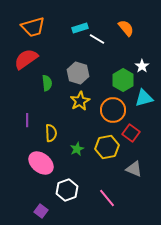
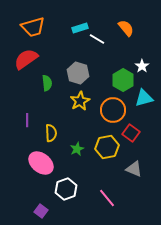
white hexagon: moved 1 px left, 1 px up
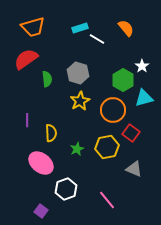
green semicircle: moved 4 px up
pink line: moved 2 px down
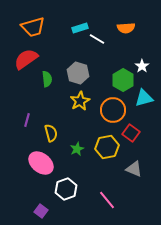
orange semicircle: rotated 126 degrees clockwise
purple line: rotated 16 degrees clockwise
yellow semicircle: rotated 12 degrees counterclockwise
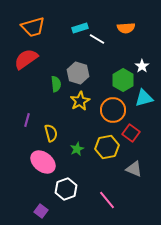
green semicircle: moved 9 px right, 5 px down
pink ellipse: moved 2 px right, 1 px up
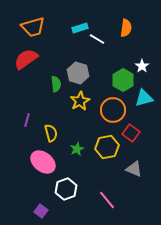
orange semicircle: rotated 78 degrees counterclockwise
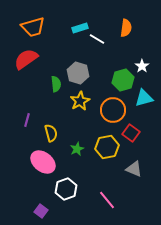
green hexagon: rotated 15 degrees clockwise
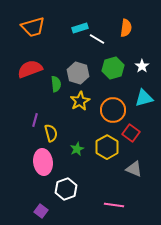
red semicircle: moved 4 px right, 10 px down; rotated 15 degrees clockwise
green hexagon: moved 10 px left, 12 px up
purple line: moved 8 px right
yellow hexagon: rotated 20 degrees counterclockwise
pink ellipse: rotated 45 degrees clockwise
pink line: moved 7 px right, 5 px down; rotated 42 degrees counterclockwise
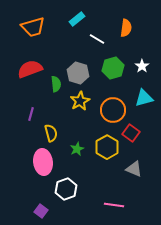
cyan rectangle: moved 3 px left, 9 px up; rotated 21 degrees counterclockwise
purple line: moved 4 px left, 6 px up
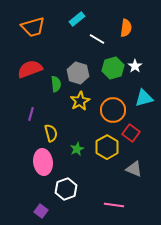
white star: moved 7 px left
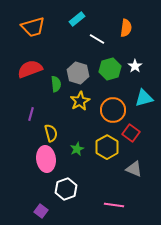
green hexagon: moved 3 px left, 1 px down
pink ellipse: moved 3 px right, 3 px up
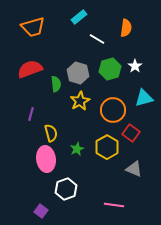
cyan rectangle: moved 2 px right, 2 px up
